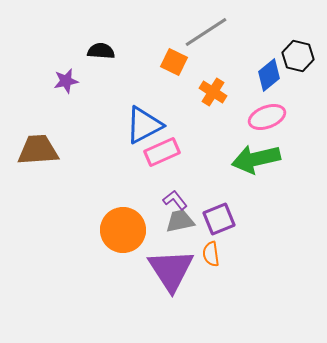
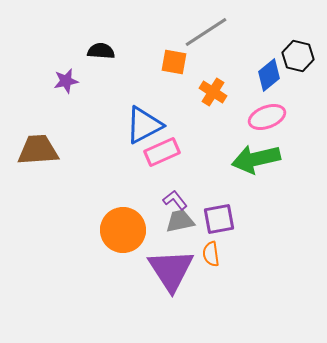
orange square: rotated 16 degrees counterclockwise
purple square: rotated 12 degrees clockwise
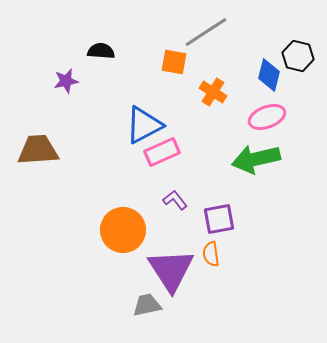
blue diamond: rotated 36 degrees counterclockwise
gray trapezoid: moved 33 px left, 84 px down
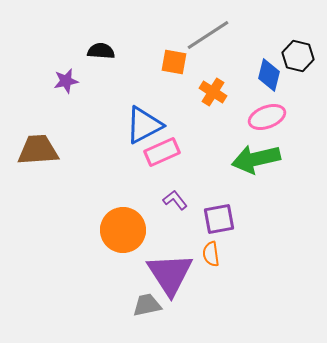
gray line: moved 2 px right, 3 px down
purple triangle: moved 1 px left, 4 px down
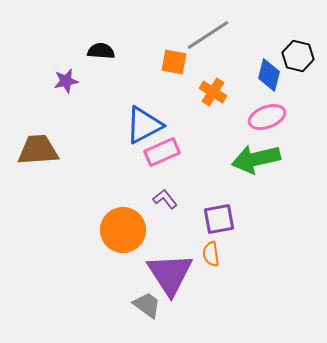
purple L-shape: moved 10 px left, 1 px up
gray trapezoid: rotated 48 degrees clockwise
